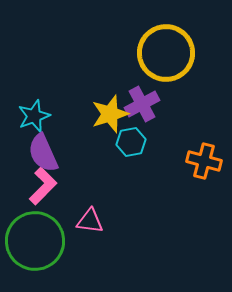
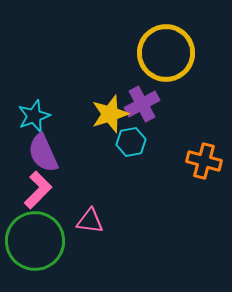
pink L-shape: moved 5 px left, 4 px down
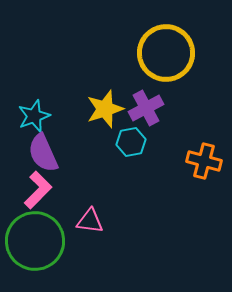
purple cross: moved 4 px right, 4 px down
yellow star: moved 5 px left, 5 px up
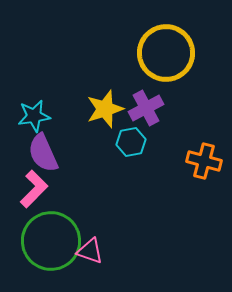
cyan star: rotated 12 degrees clockwise
pink L-shape: moved 4 px left, 1 px up
pink triangle: moved 30 px down; rotated 12 degrees clockwise
green circle: moved 16 px right
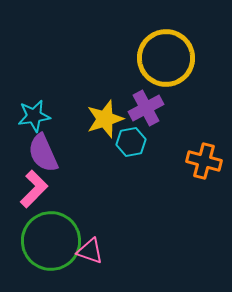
yellow circle: moved 5 px down
yellow star: moved 10 px down
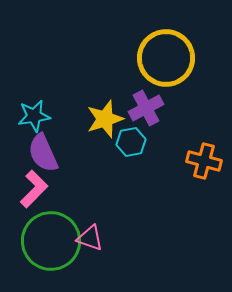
pink triangle: moved 13 px up
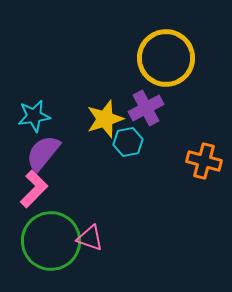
cyan hexagon: moved 3 px left
purple semicircle: rotated 63 degrees clockwise
